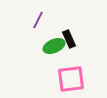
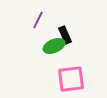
black rectangle: moved 4 px left, 4 px up
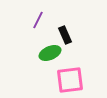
green ellipse: moved 4 px left, 7 px down
pink square: moved 1 px left, 1 px down
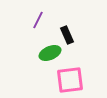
black rectangle: moved 2 px right
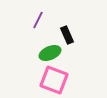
pink square: moved 16 px left; rotated 28 degrees clockwise
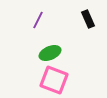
black rectangle: moved 21 px right, 16 px up
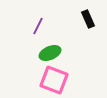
purple line: moved 6 px down
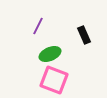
black rectangle: moved 4 px left, 16 px down
green ellipse: moved 1 px down
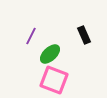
purple line: moved 7 px left, 10 px down
green ellipse: rotated 20 degrees counterclockwise
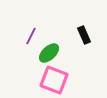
green ellipse: moved 1 px left, 1 px up
